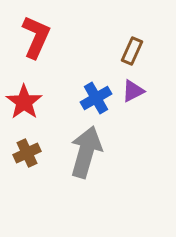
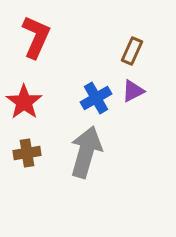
brown cross: rotated 16 degrees clockwise
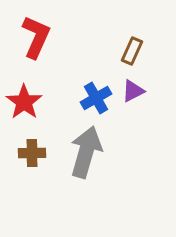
brown cross: moved 5 px right; rotated 8 degrees clockwise
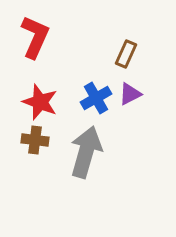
red L-shape: moved 1 px left
brown rectangle: moved 6 px left, 3 px down
purple triangle: moved 3 px left, 3 px down
red star: moved 16 px right; rotated 15 degrees counterclockwise
brown cross: moved 3 px right, 13 px up; rotated 8 degrees clockwise
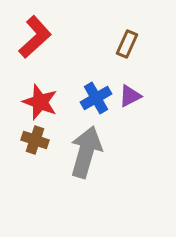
red L-shape: rotated 24 degrees clockwise
brown rectangle: moved 1 px right, 10 px up
purple triangle: moved 2 px down
brown cross: rotated 12 degrees clockwise
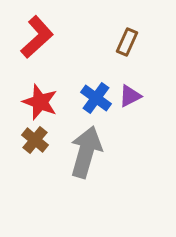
red L-shape: moved 2 px right
brown rectangle: moved 2 px up
blue cross: rotated 24 degrees counterclockwise
brown cross: rotated 20 degrees clockwise
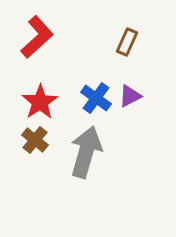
red star: rotated 18 degrees clockwise
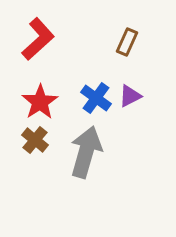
red L-shape: moved 1 px right, 2 px down
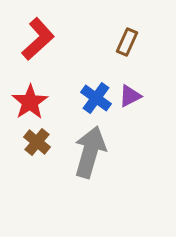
red star: moved 10 px left
brown cross: moved 2 px right, 2 px down
gray arrow: moved 4 px right
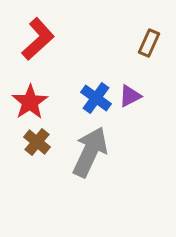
brown rectangle: moved 22 px right, 1 px down
gray arrow: rotated 9 degrees clockwise
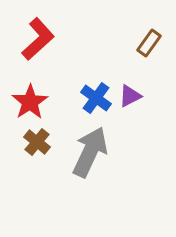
brown rectangle: rotated 12 degrees clockwise
